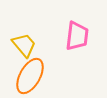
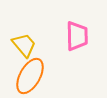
pink trapezoid: rotated 8 degrees counterclockwise
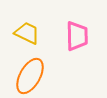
yellow trapezoid: moved 3 px right, 12 px up; rotated 24 degrees counterclockwise
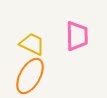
yellow trapezoid: moved 5 px right, 11 px down
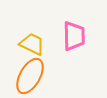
pink trapezoid: moved 3 px left
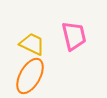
pink trapezoid: rotated 12 degrees counterclockwise
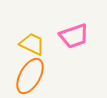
pink trapezoid: rotated 84 degrees clockwise
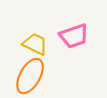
yellow trapezoid: moved 3 px right
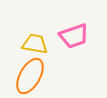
yellow trapezoid: rotated 16 degrees counterclockwise
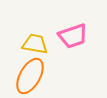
pink trapezoid: moved 1 px left
